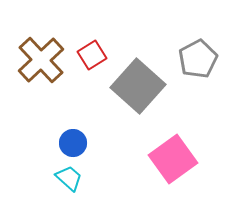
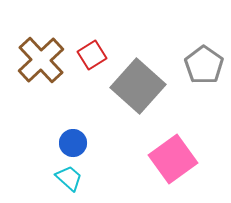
gray pentagon: moved 6 px right, 6 px down; rotated 9 degrees counterclockwise
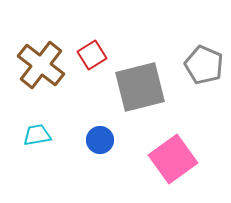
brown cross: moved 5 px down; rotated 9 degrees counterclockwise
gray pentagon: rotated 12 degrees counterclockwise
gray square: moved 2 px right, 1 px down; rotated 34 degrees clockwise
blue circle: moved 27 px right, 3 px up
cyan trapezoid: moved 32 px left, 43 px up; rotated 52 degrees counterclockwise
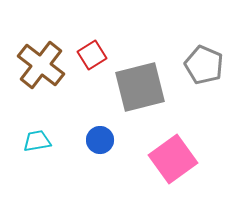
cyan trapezoid: moved 6 px down
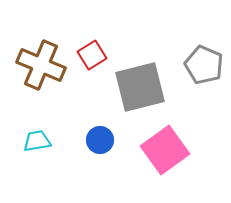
brown cross: rotated 15 degrees counterclockwise
pink square: moved 8 px left, 9 px up
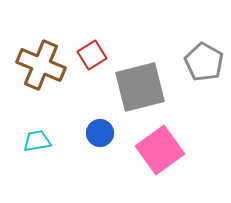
gray pentagon: moved 3 px up; rotated 6 degrees clockwise
blue circle: moved 7 px up
pink square: moved 5 px left
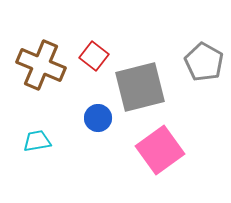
red square: moved 2 px right, 1 px down; rotated 20 degrees counterclockwise
blue circle: moved 2 px left, 15 px up
